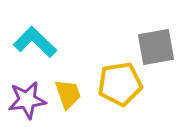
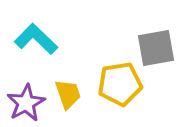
cyan L-shape: moved 1 px right, 3 px up
gray square: moved 1 px down
purple star: moved 1 px left, 3 px down; rotated 21 degrees counterclockwise
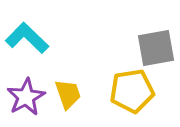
cyan L-shape: moved 9 px left, 1 px up
yellow pentagon: moved 12 px right, 7 px down
purple star: moved 6 px up
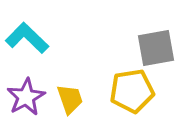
yellow trapezoid: moved 2 px right, 5 px down
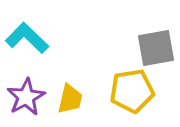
yellow trapezoid: rotated 32 degrees clockwise
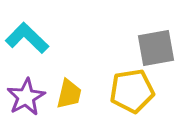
yellow trapezoid: moved 1 px left, 5 px up
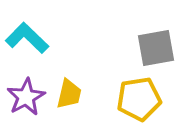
yellow pentagon: moved 7 px right, 8 px down
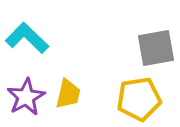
yellow trapezoid: moved 1 px left
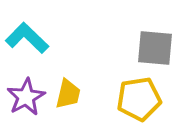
gray square: moved 1 px left; rotated 15 degrees clockwise
